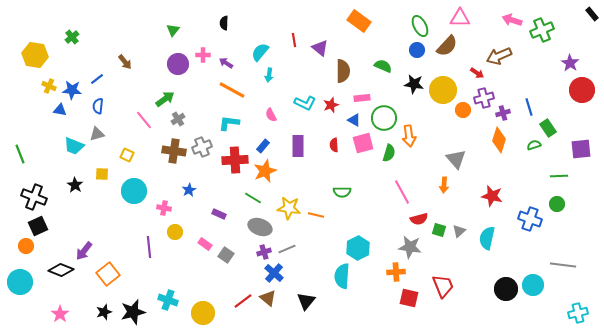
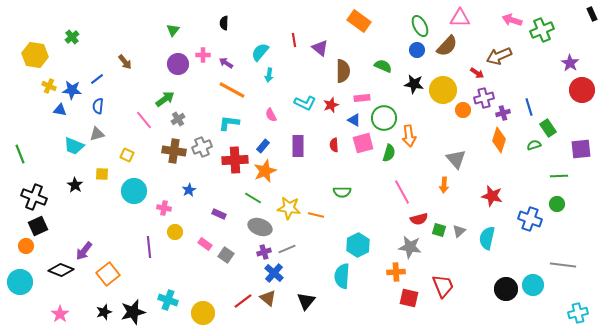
black rectangle at (592, 14): rotated 16 degrees clockwise
cyan hexagon at (358, 248): moved 3 px up
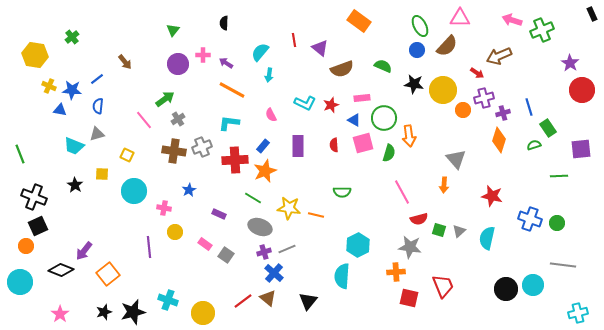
brown semicircle at (343, 71): moved 1 px left, 2 px up; rotated 70 degrees clockwise
green circle at (557, 204): moved 19 px down
black triangle at (306, 301): moved 2 px right
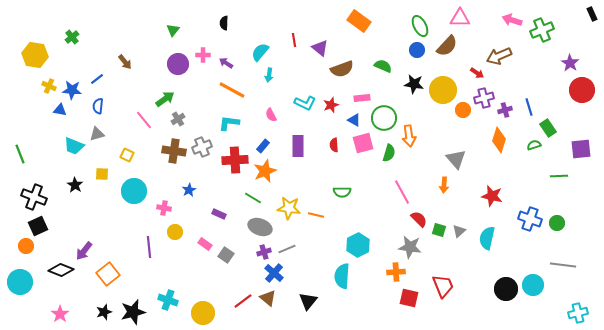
purple cross at (503, 113): moved 2 px right, 3 px up
red semicircle at (419, 219): rotated 120 degrees counterclockwise
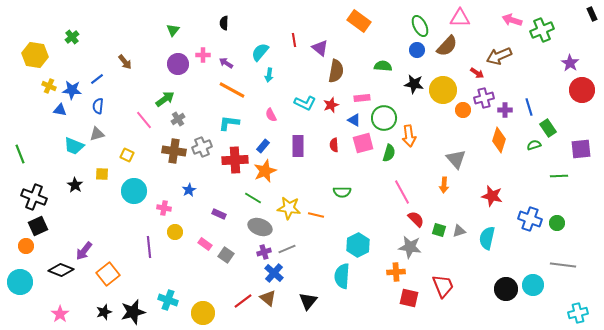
green semicircle at (383, 66): rotated 18 degrees counterclockwise
brown semicircle at (342, 69): moved 6 px left, 2 px down; rotated 60 degrees counterclockwise
purple cross at (505, 110): rotated 16 degrees clockwise
red semicircle at (419, 219): moved 3 px left
gray triangle at (459, 231): rotated 24 degrees clockwise
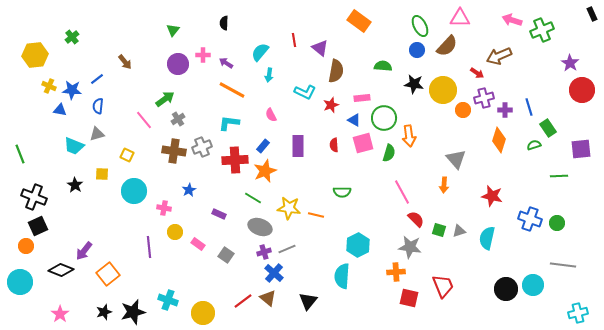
yellow hexagon at (35, 55): rotated 15 degrees counterclockwise
cyan L-shape at (305, 103): moved 11 px up
pink rectangle at (205, 244): moved 7 px left
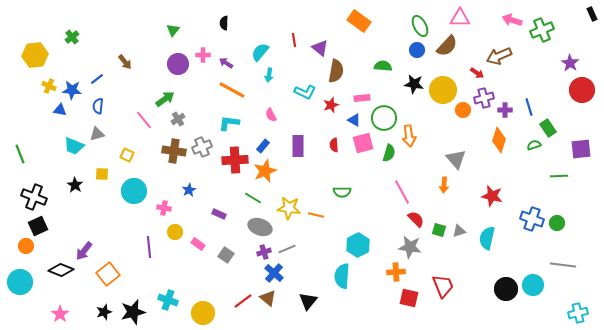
blue cross at (530, 219): moved 2 px right
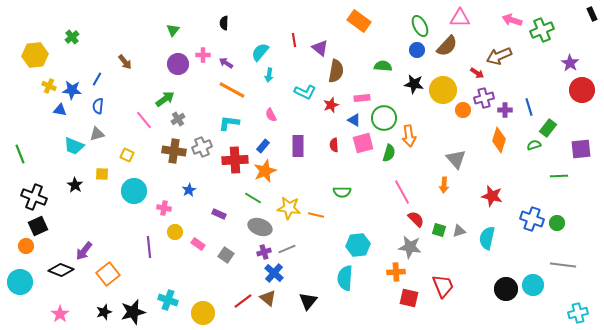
blue line at (97, 79): rotated 24 degrees counterclockwise
green rectangle at (548, 128): rotated 72 degrees clockwise
cyan hexagon at (358, 245): rotated 20 degrees clockwise
cyan semicircle at (342, 276): moved 3 px right, 2 px down
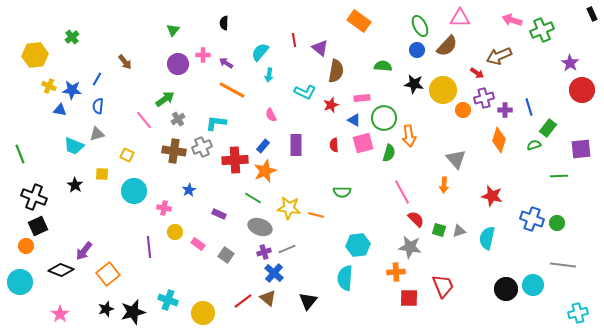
cyan L-shape at (229, 123): moved 13 px left
purple rectangle at (298, 146): moved 2 px left, 1 px up
red square at (409, 298): rotated 12 degrees counterclockwise
black star at (104, 312): moved 2 px right, 3 px up
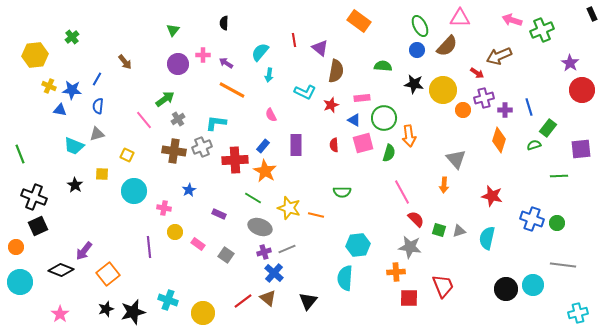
orange star at (265, 171): rotated 20 degrees counterclockwise
yellow star at (289, 208): rotated 10 degrees clockwise
orange circle at (26, 246): moved 10 px left, 1 px down
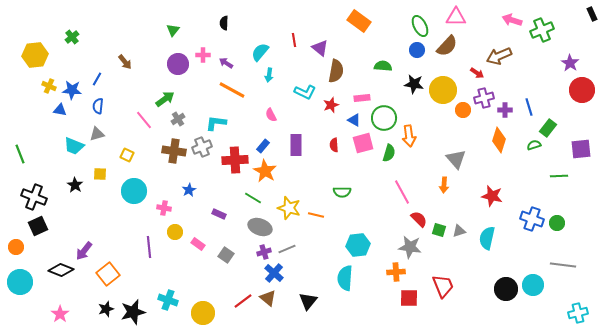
pink triangle at (460, 18): moved 4 px left, 1 px up
yellow square at (102, 174): moved 2 px left
red semicircle at (416, 219): moved 3 px right
